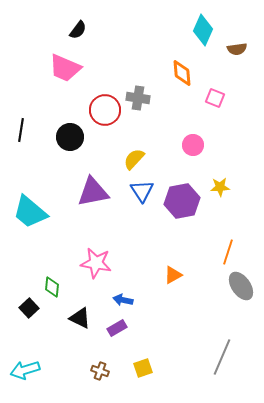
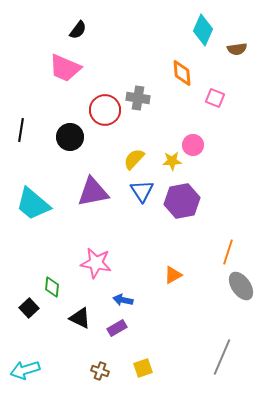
yellow star: moved 48 px left, 26 px up
cyan trapezoid: moved 3 px right, 8 px up
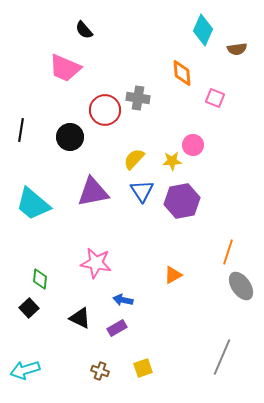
black semicircle: moved 6 px right; rotated 102 degrees clockwise
green diamond: moved 12 px left, 8 px up
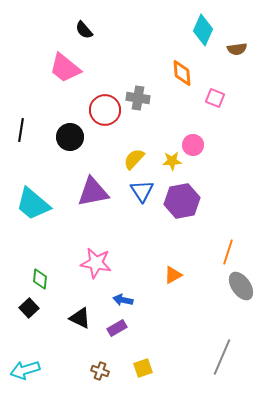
pink trapezoid: rotated 16 degrees clockwise
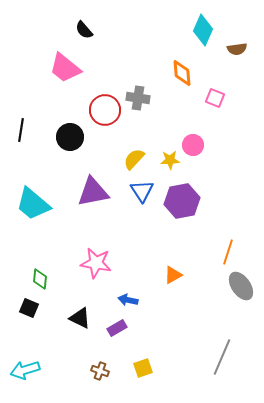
yellow star: moved 2 px left, 1 px up
blue arrow: moved 5 px right
black square: rotated 24 degrees counterclockwise
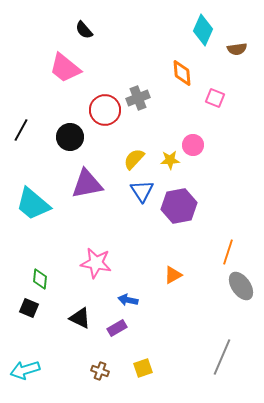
gray cross: rotated 30 degrees counterclockwise
black line: rotated 20 degrees clockwise
purple triangle: moved 6 px left, 8 px up
purple hexagon: moved 3 px left, 5 px down
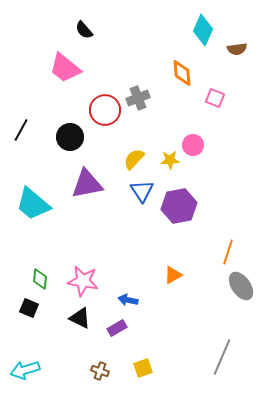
pink star: moved 13 px left, 18 px down
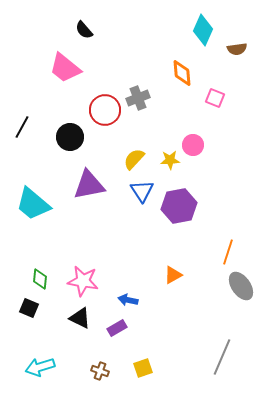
black line: moved 1 px right, 3 px up
purple triangle: moved 2 px right, 1 px down
cyan arrow: moved 15 px right, 3 px up
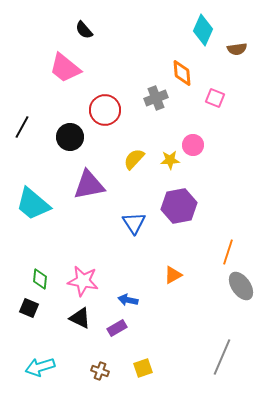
gray cross: moved 18 px right
blue triangle: moved 8 px left, 32 px down
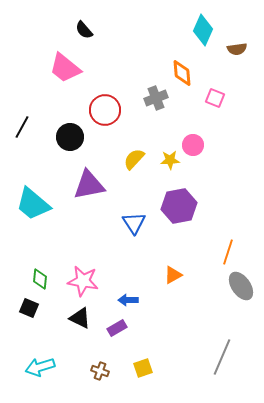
blue arrow: rotated 12 degrees counterclockwise
